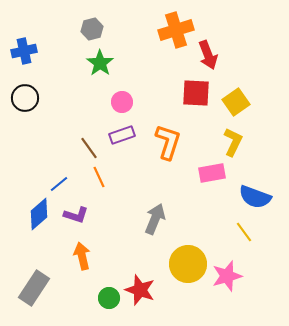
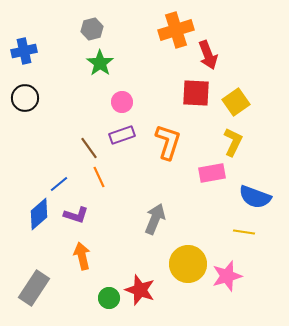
yellow line: rotated 45 degrees counterclockwise
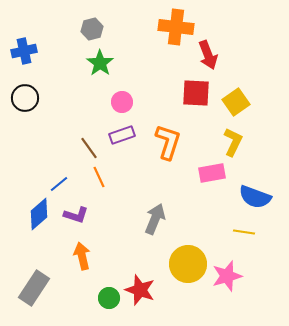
orange cross: moved 3 px up; rotated 24 degrees clockwise
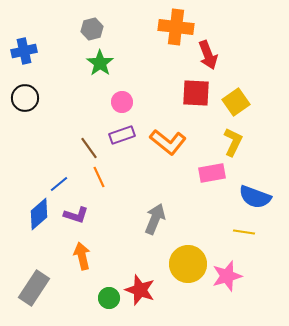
orange L-shape: rotated 111 degrees clockwise
